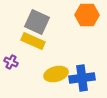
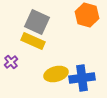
orange hexagon: rotated 15 degrees clockwise
purple cross: rotated 24 degrees clockwise
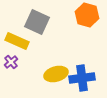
yellow rectangle: moved 16 px left
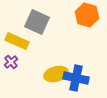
blue cross: moved 6 px left; rotated 20 degrees clockwise
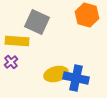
yellow rectangle: rotated 20 degrees counterclockwise
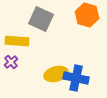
gray square: moved 4 px right, 3 px up
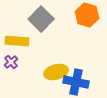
gray square: rotated 20 degrees clockwise
yellow ellipse: moved 2 px up
blue cross: moved 4 px down
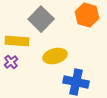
yellow ellipse: moved 1 px left, 16 px up
